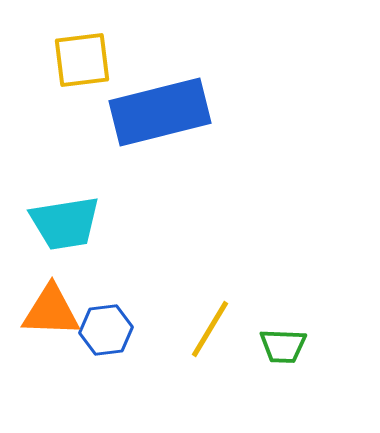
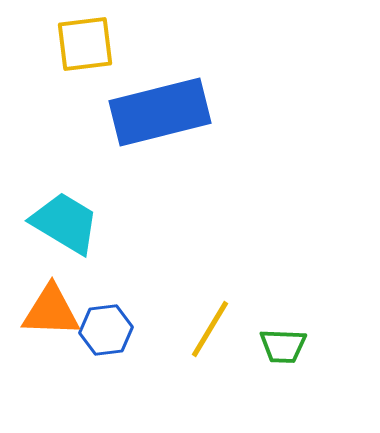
yellow square: moved 3 px right, 16 px up
cyan trapezoid: rotated 140 degrees counterclockwise
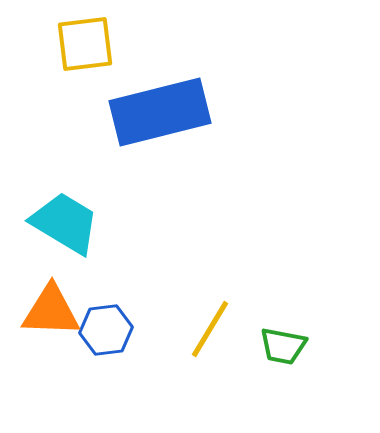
green trapezoid: rotated 9 degrees clockwise
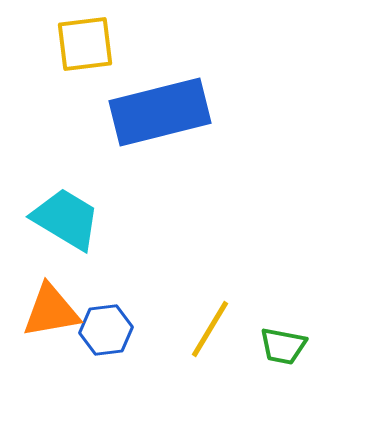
cyan trapezoid: moved 1 px right, 4 px up
orange triangle: rotated 12 degrees counterclockwise
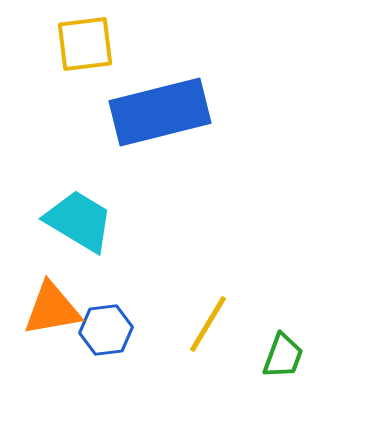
cyan trapezoid: moved 13 px right, 2 px down
orange triangle: moved 1 px right, 2 px up
yellow line: moved 2 px left, 5 px up
green trapezoid: moved 10 px down; rotated 81 degrees counterclockwise
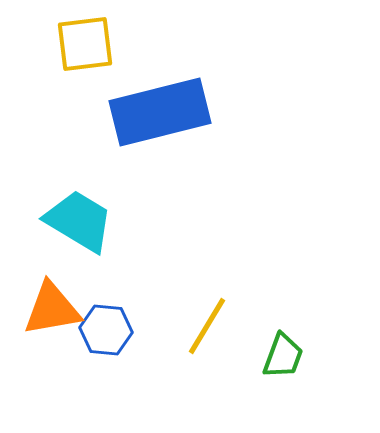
yellow line: moved 1 px left, 2 px down
blue hexagon: rotated 12 degrees clockwise
